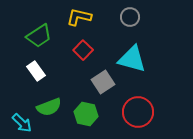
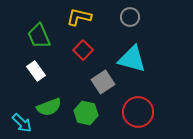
green trapezoid: rotated 100 degrees clockwise
green hexagon: moved 1 px up
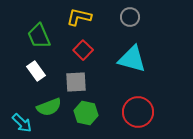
gray square: moved 27 px left; rotated 30 degrees clockwise
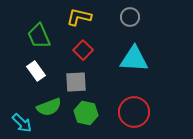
cyan triangle: moved 2 px right; rotated 12 degrees counterclockwise
red circle: moved 4 px left
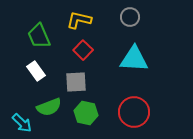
yellow L-shape: moved 3 px down
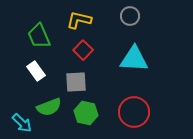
gray circle: moved 1 px up
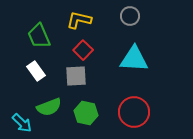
gray square: moved 6 px up
